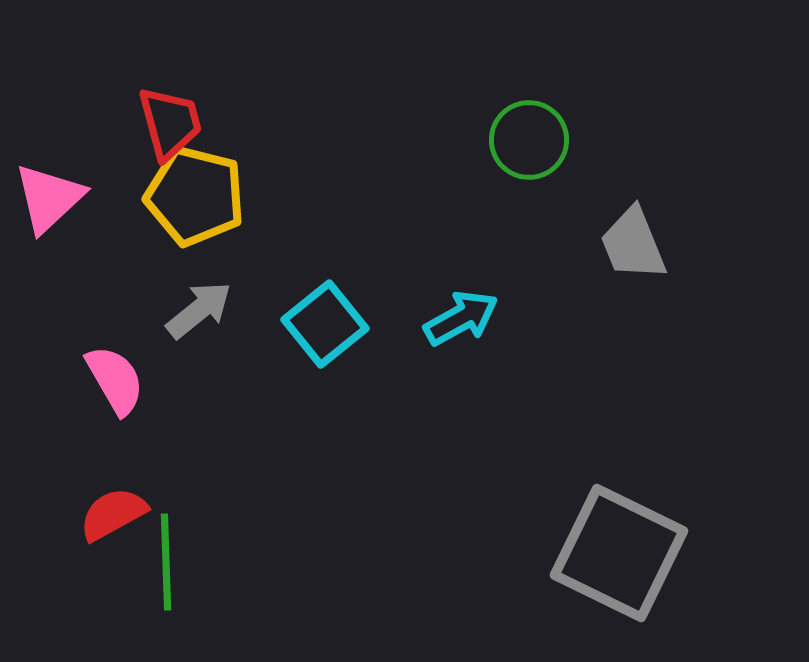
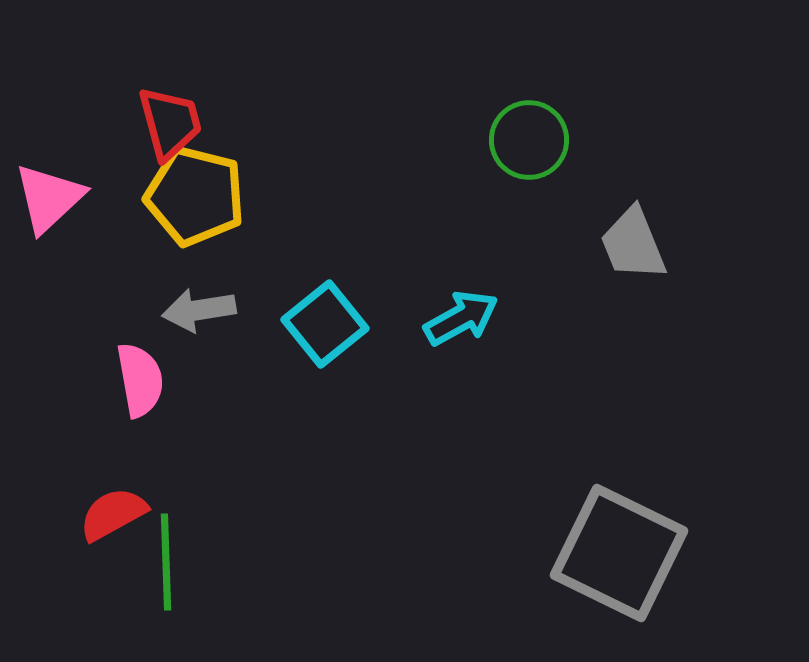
gray arrow: rotated 150 degrees counterclockwise
pink semicircle: moved 25 px right; rotated 20 degrees clockwise
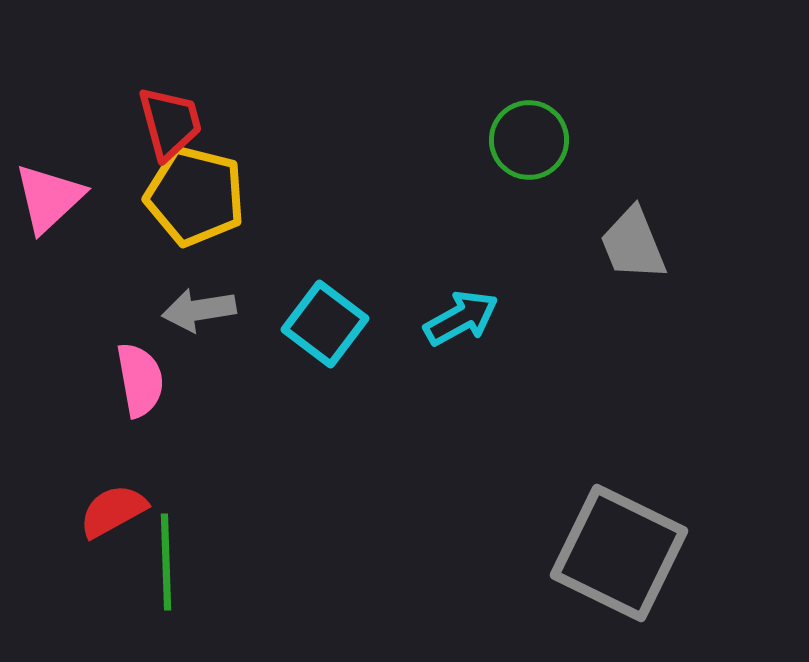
cyan square: rotated 14 degrees counterclockwise
red semicircle: moved 3 px up
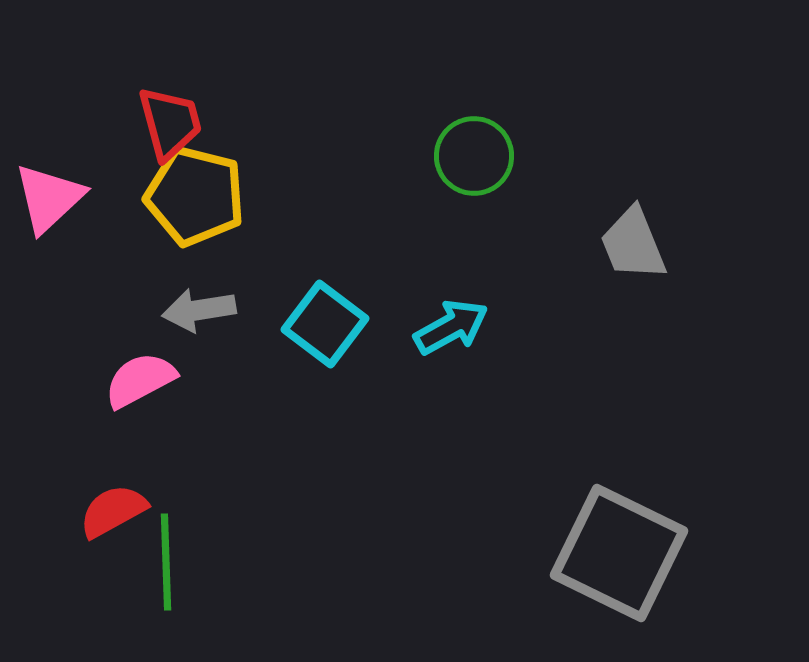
green circle: moved 55 px left, 16 px down
cyan arrow: moved 10 px left, 9 px down
pink semicircle: rotated 108 degrees counterclockwise
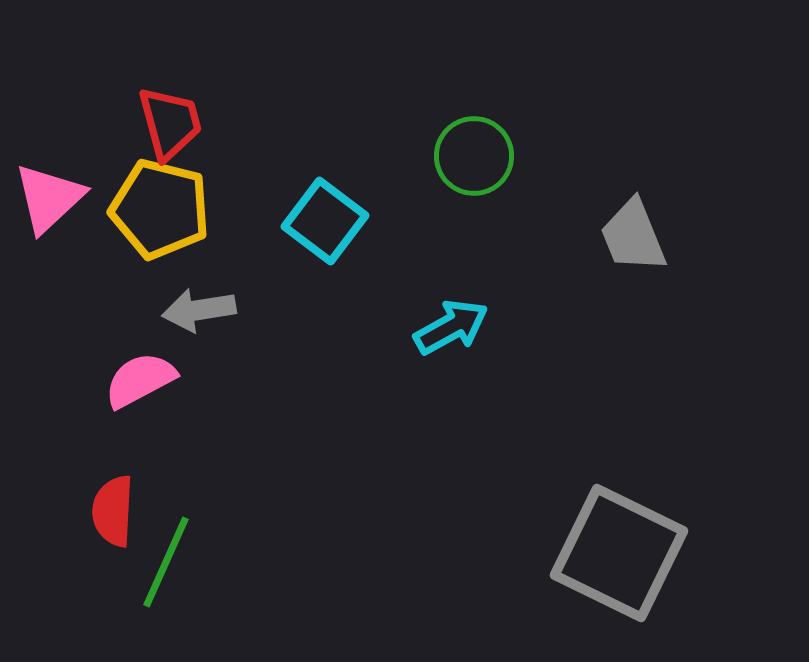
yellow pentagon: moved 35 px left, 13 px down
gray trapezoid: moved 8 px up
cyan square: moved 103 px up
red semicircle: rotated 58 degrees counterclockwise
green line: rotated 26 degrees clockwise
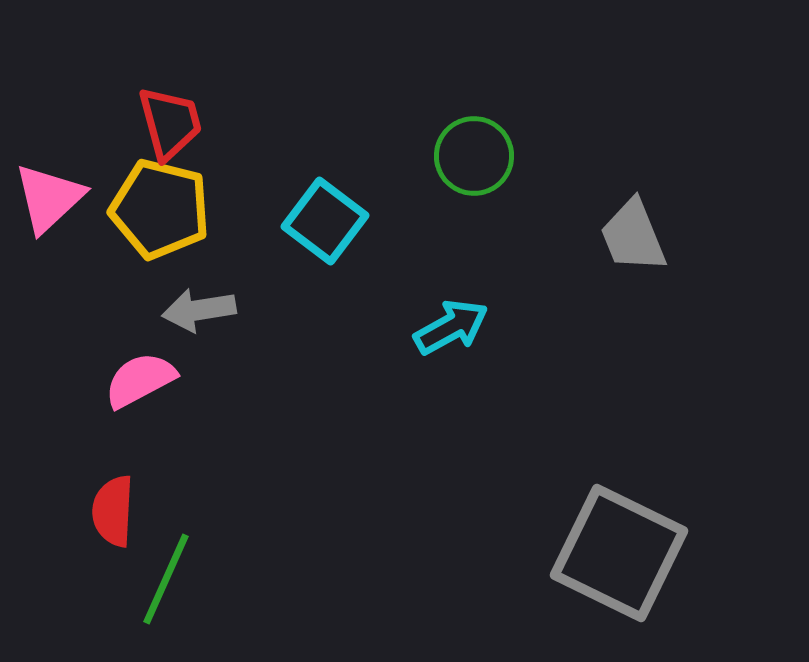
green line: moved 17 px down
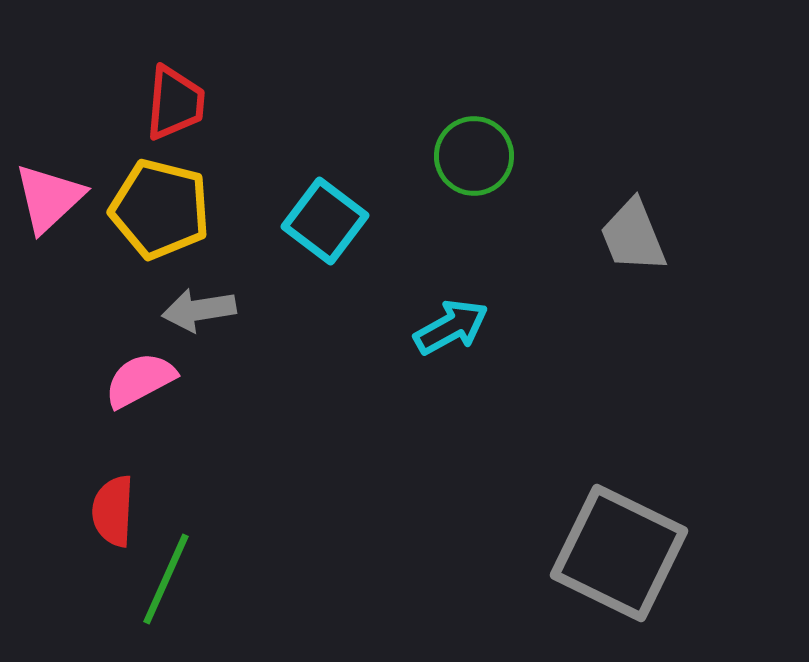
red trapezoid: moved 5 px right, 20 px up; rotated 20 degrees clockwise
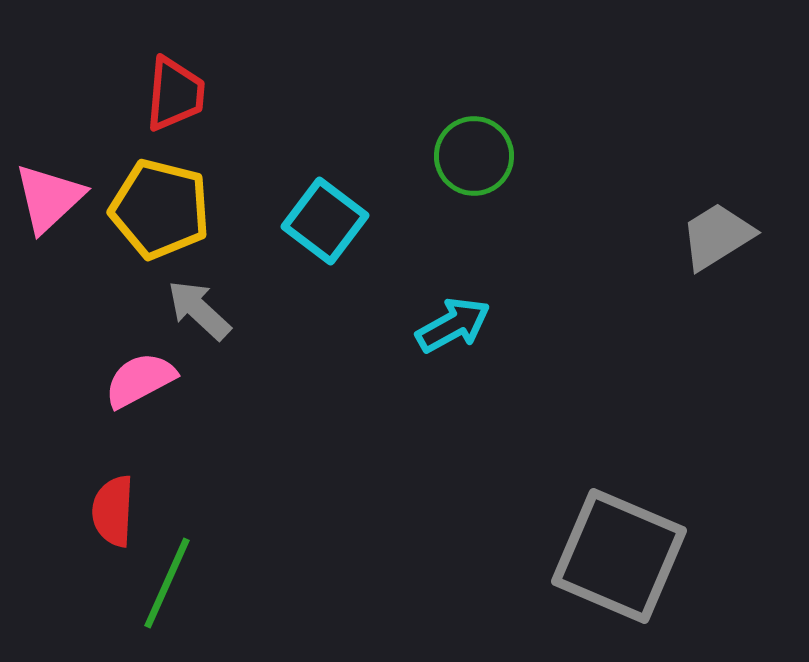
red trapezoid: moved 9 px up
gray trapezoid: moved 84 px right; rotated 80 degrees clockwise
gray arrow: rotated 52 degrees clockwise
cyan arrow: moved 2 px right, 2 px up
gray square: moved 3 px down; rotated 3 degrees counterclockwise
green line: moved 1 px right, 4 px down
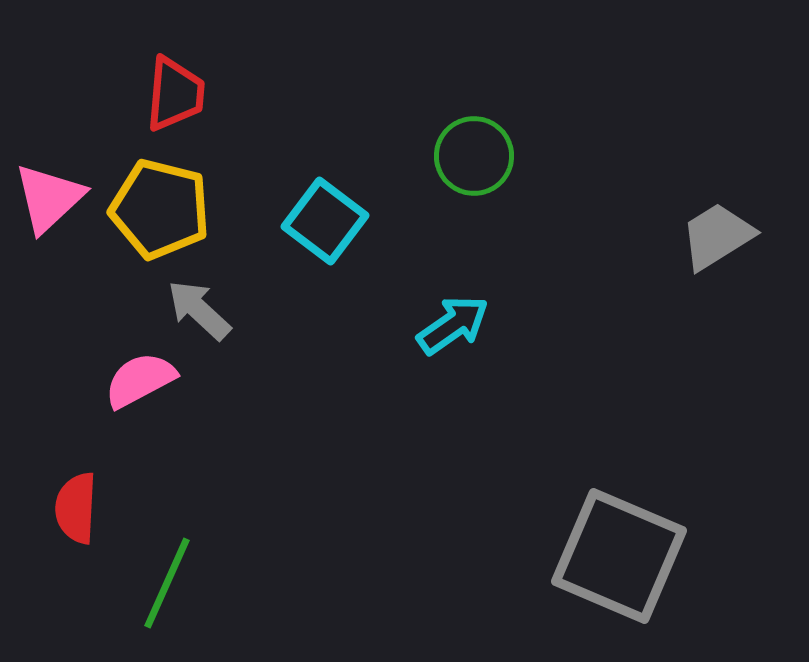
cyan arrow: rotated 6 degrees counterclockwise
red semicircle: moved 37 px left, 3 px up
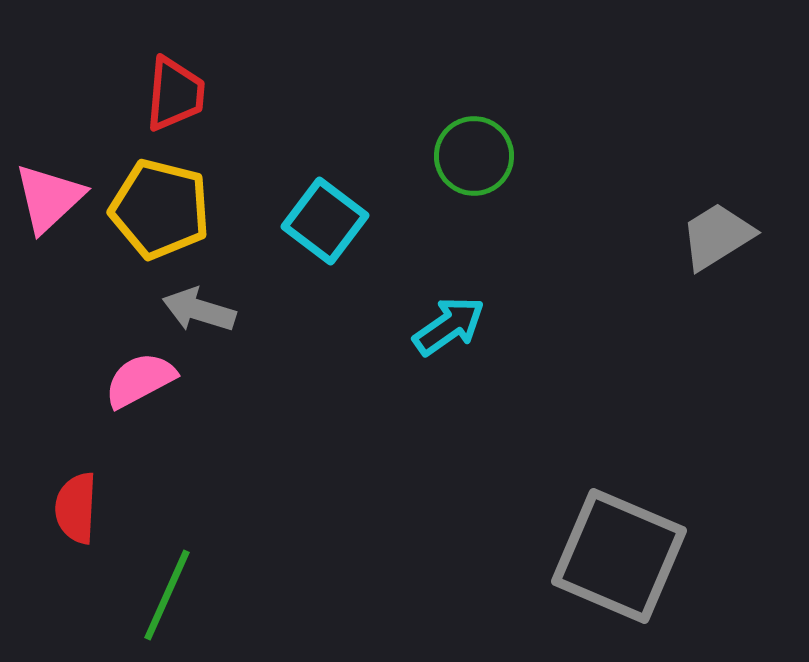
gray arrow: rotated 26 degrees counterclockwise
cyan arrow: moved 4 px left, 1 px down
green line: moved 12 px down
